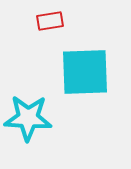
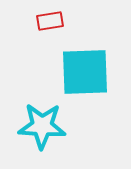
cyan star: moved 14 px right, 8 px down
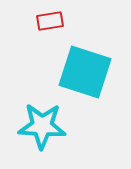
cyan square: rotated 20 degrees clockwise
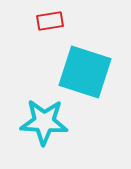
cyan star: moved 2 px right, 4 px up
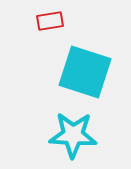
cyan star: moved 29 px right, 13 px down
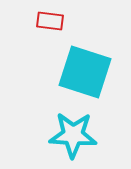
red rectangle: rotated 16 degrees clockwise
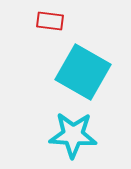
cyan square: moved 2 px left; rotated 12 degrees clockwise
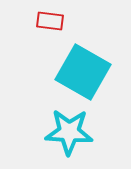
cyan star: moved 4 px left, 3 px up
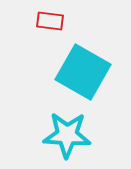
cyan star: moved 2 px left, 3 px down
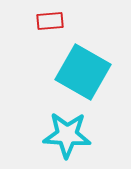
red rectangle: rotated 12 degrees counterclockwise
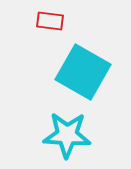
red rectangle: rotated 12 degrees clockwise
